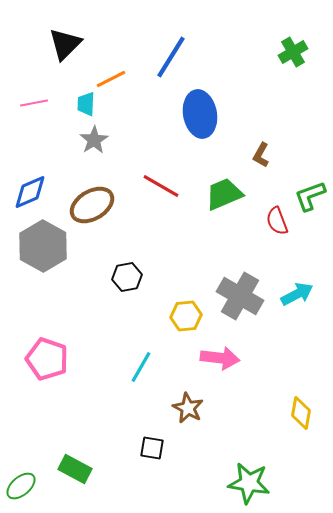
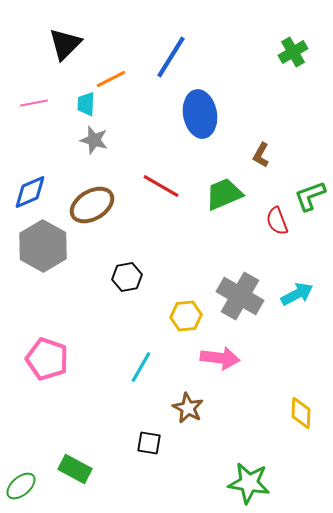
gray star: rotated 24 degrees counterclockwise
yellow diamond: rotated 8 degrees counterclockwise
black square: moved 3 px left, 5 px up
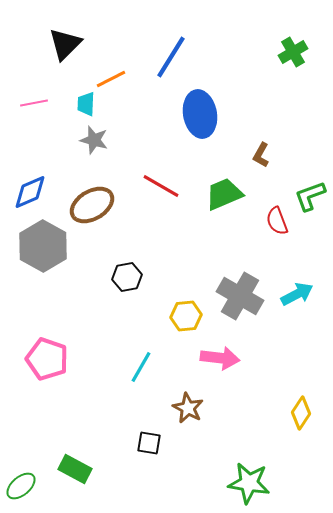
yellow diamond: rotated 32 degrees clockwise
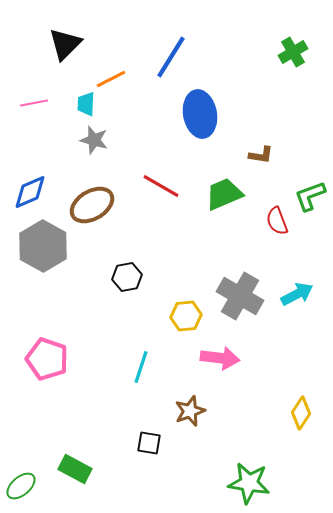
brown L-shape: rotated 110 degrees counterclockwise
cyan line: rotated 12 degrees counterclockwise
brown star: moved 2 px right, 3 px down; rotated 24 degrees clockwise
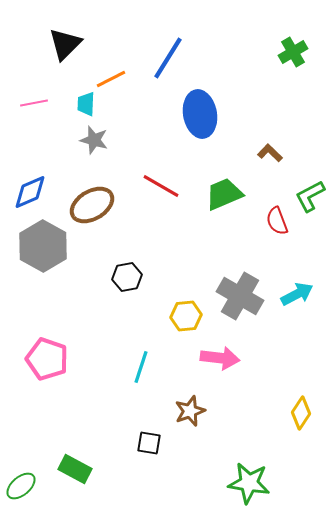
blue line: moved 3 px left, 1 px down
brown L-shape: moved 9 px right, 2 px up; rotated 145 degrees counterclockwise
green L-shape: rotated 8 degrees counterclockwise
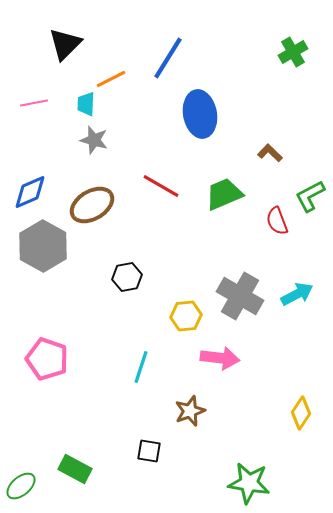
black square: moved 8 px down
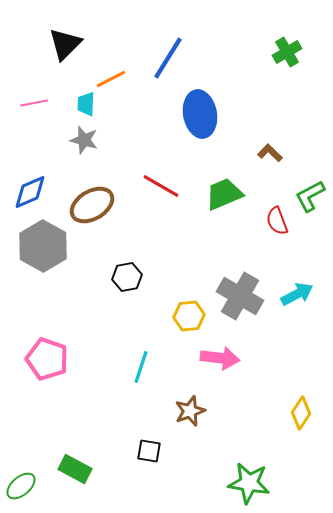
green cross: moved 6 px left
gray star: moved 10 px left
yellow hexagon: moved 3 px right
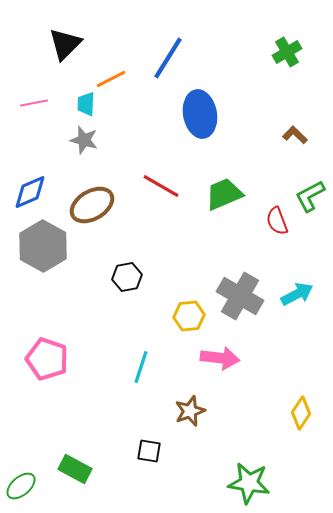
brown L-shape: moved 25 px right, 18 px up
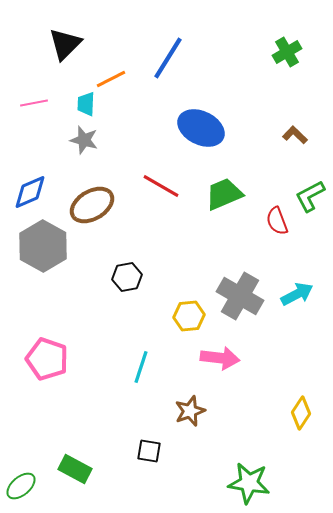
blue ellipse: moved 1 px right, 14 px down; rotated 54 degrees counterclockwise
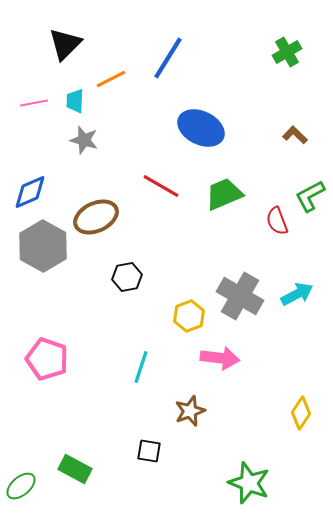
cyan trapezoid: moved 11 px left, 3 px up
brown ellipse: moved 4 px right, 12 px down; rotated 6 degrees clockwise
yellow hexagon: rotated 16 degrees counterclockwise
green star: rotated 12 degrees clockwise
